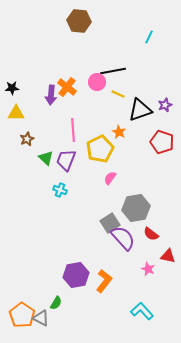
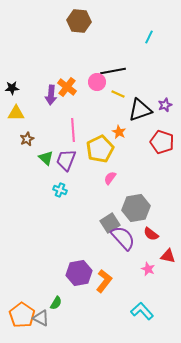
purple hexagon: moved 3 px right, 2 px up
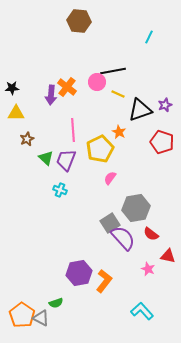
green semicircle: rotated 40 degrees clockwise
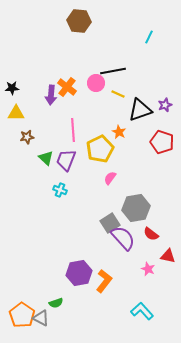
pink circle: moved 1 px left, 1 px down
brown star: moved 2 px up; rotated 16 degrees clockwise
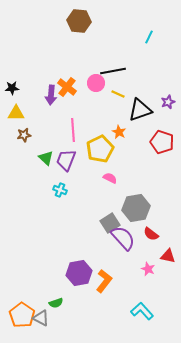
purple star: moved 3 px right, 3 px up
brown star: moved 3 px left, 2 px up
pink semicircle: rotated 80 degrees clockwise
